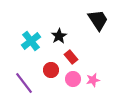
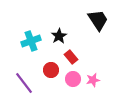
cyan cross: rotated 18 degrees clockwise
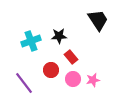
black star: rotated 28 degrees clockwise
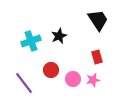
black star: rotated 21 degrees counterclockwise
red rectangle: moved 26 px right; rotated 24 degrees clockwise
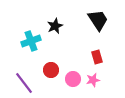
black star: moved 4 px left, 10 px up
